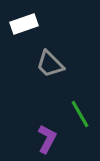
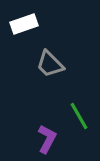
green line: moved 1 px left, 2 px down
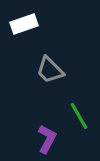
gray trapezoid: moved 6 px down
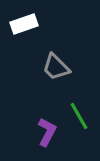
gray trapezoid: moved 6 px right, 3 px up
purple L-shape: moved 7 px up
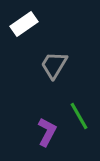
white rectangle: rotated 16 degrees counterclockwise
gray trapezoid: moved 2 px left, 2 px up; rotated 76 degrees clockwise
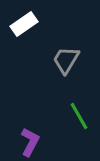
gray trapezoid: moved 12 px right, 5 px up
purple L-shape: moved 17 px left, 10 px down
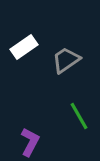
white rectangle: moved 23 px down
gray trapezoid: rotated 24 degrees clockwise
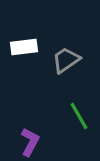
white rectangle: rotated 28 degrees clockwise
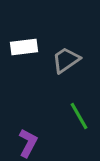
purple L-shape: moved 2 px left, 1 px down
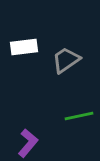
green line: rotated 72 degrees counterclockwise
purple L-shape: rotated 12 degrees clockwise
